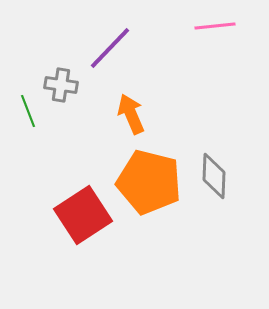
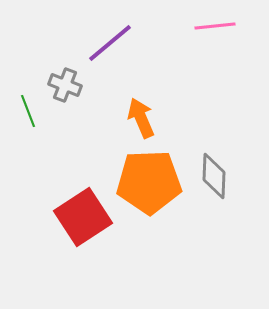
purple line: moved 5 px up; rotated 6 degrees clockwise
gray cross: moved 4 px right; rotated 12 degrees clockwise
orange arrow: moved 10 px right, 4 px down
orange pentagon: rotated 16 degrees counterclockwise
red square: moved 2 px down
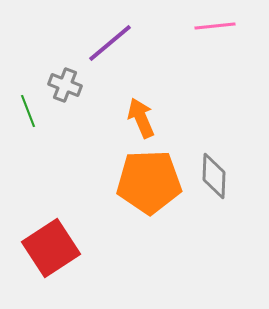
red square: moved 32 px left, 31 px down
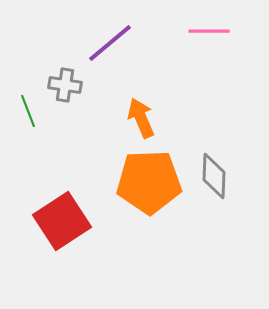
pink line: moved 6 px left, 5 px down; rotated 6 degrees clockwise
gray cross: rotated 12 degrees counterclockwise
red square: moved 11 px right, 27 px up
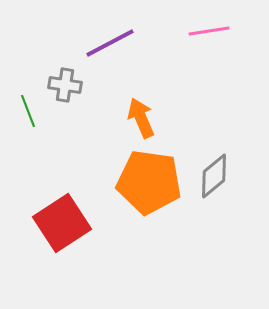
pink line: rotated 9 degrees counterclockwise
purple line: rotated 12 degrees clockwise
gray diamond: rotated 48 degrees clockwise
orange pentagon: rotated 10 degrees clockwise
red square: moved 2 px down
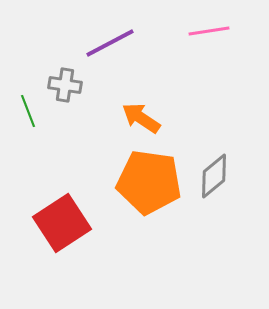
orange arrow: rotated 33 degrees counterclockwise
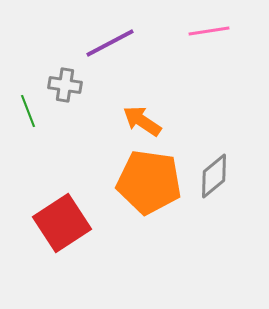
orange arrow: moved 1 px right, 3 px down
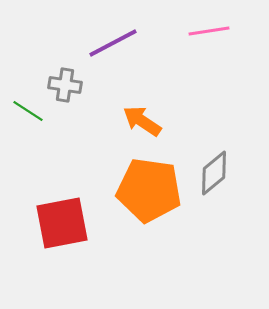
purple line: moved 3 px right
green line: rotated 36 degrees counterclockwise
gray diamond: moved 3 px up
orange pentagon: moved 8 px down
red square: rotated 22 degrees clockwise
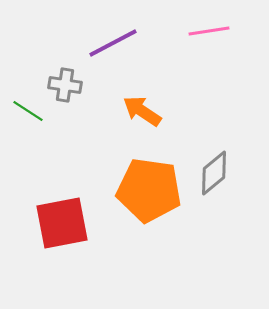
orange arrow: moved 10 px up
